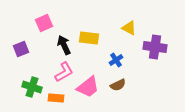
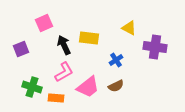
brown semicircle: moved 2 px left, 1 px down
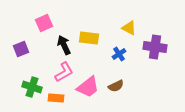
blue cross: moved 3 px right, 6 px up
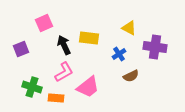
brown semicircle: moved 15 px right, 10 px up
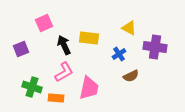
pink trapezoid: moved 1 px right, 1 px down; rotated 40 degrees counterclockwise
